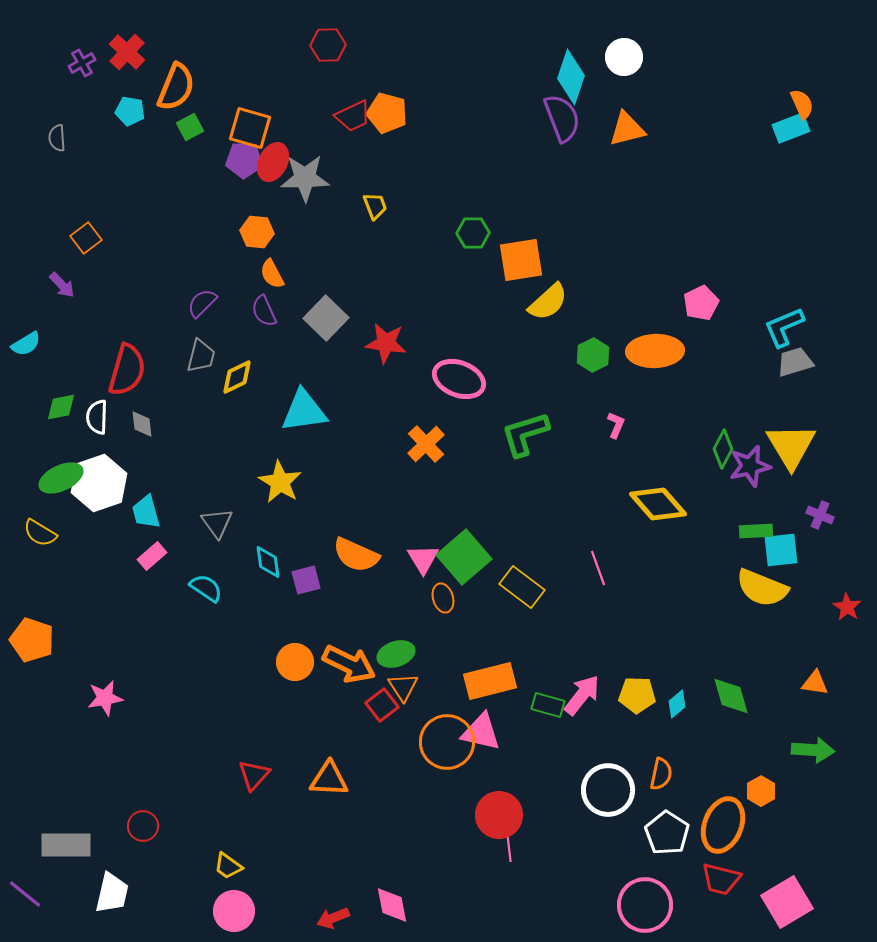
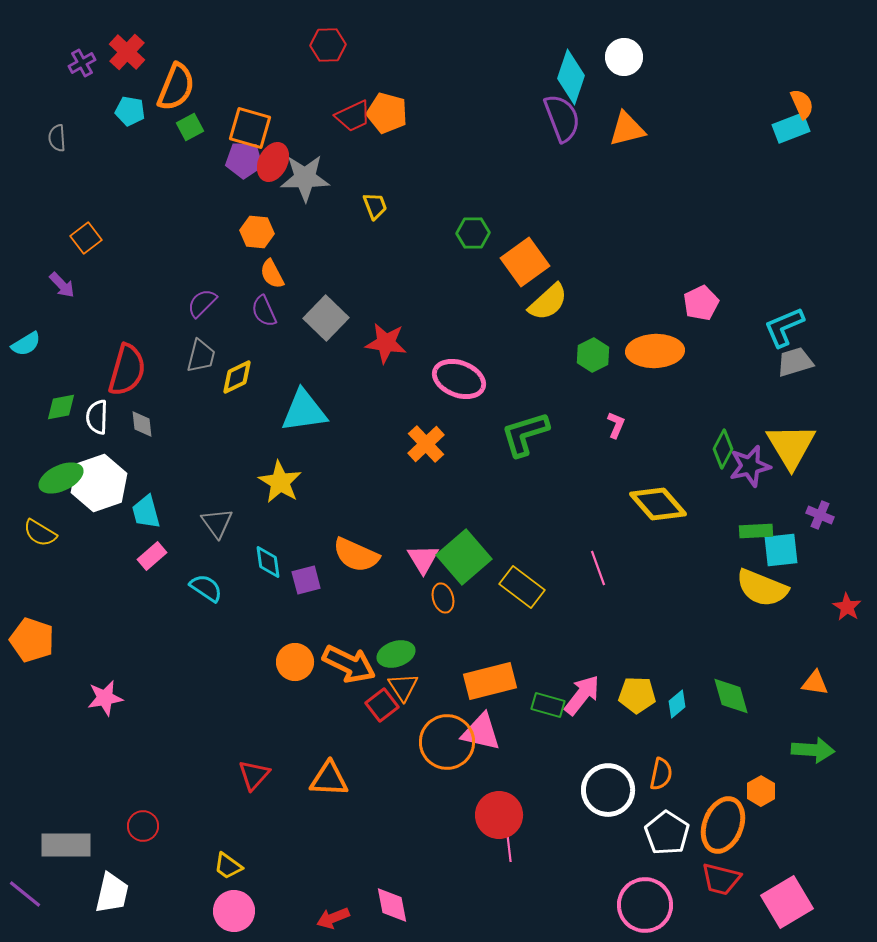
orange square at (521, 260): moved 4 px right, 2 px down; rotated 27 degrees counterclockwise
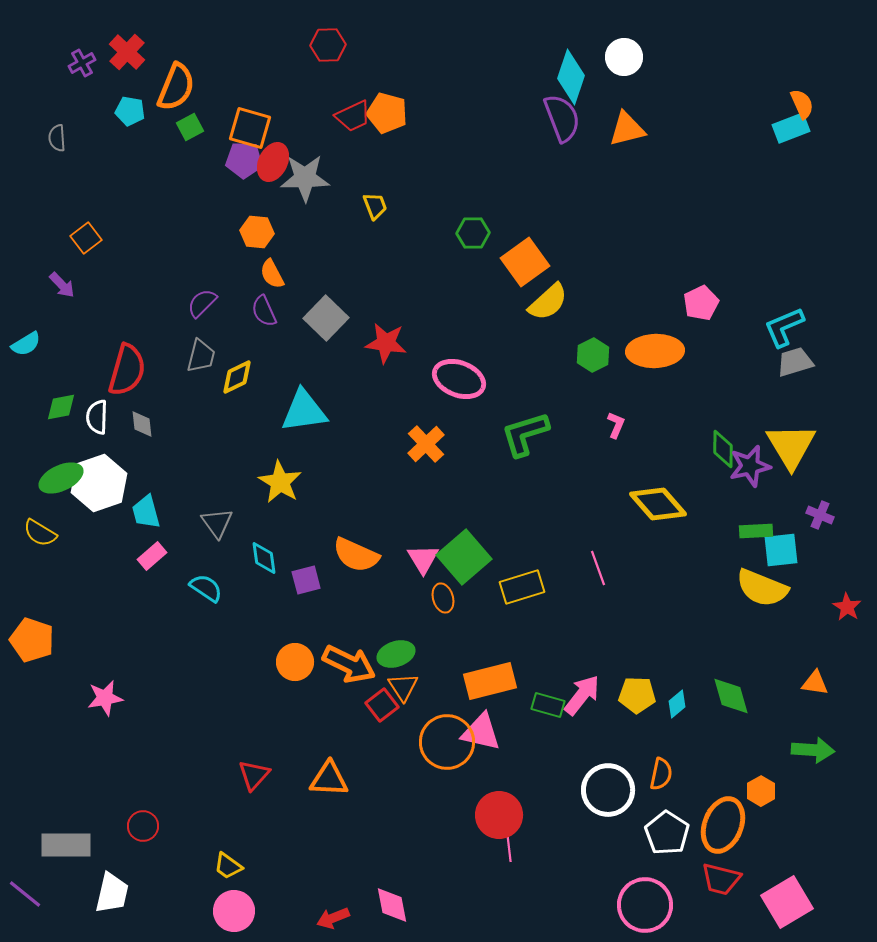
green diamond at (723, 449): rotated 27 degrees counterclockwise
cyan diamond at (268, 562): moved 4 px left, 4 px up
yellow rectangle at (522, 587): rotated 54 degrees counterclockwise
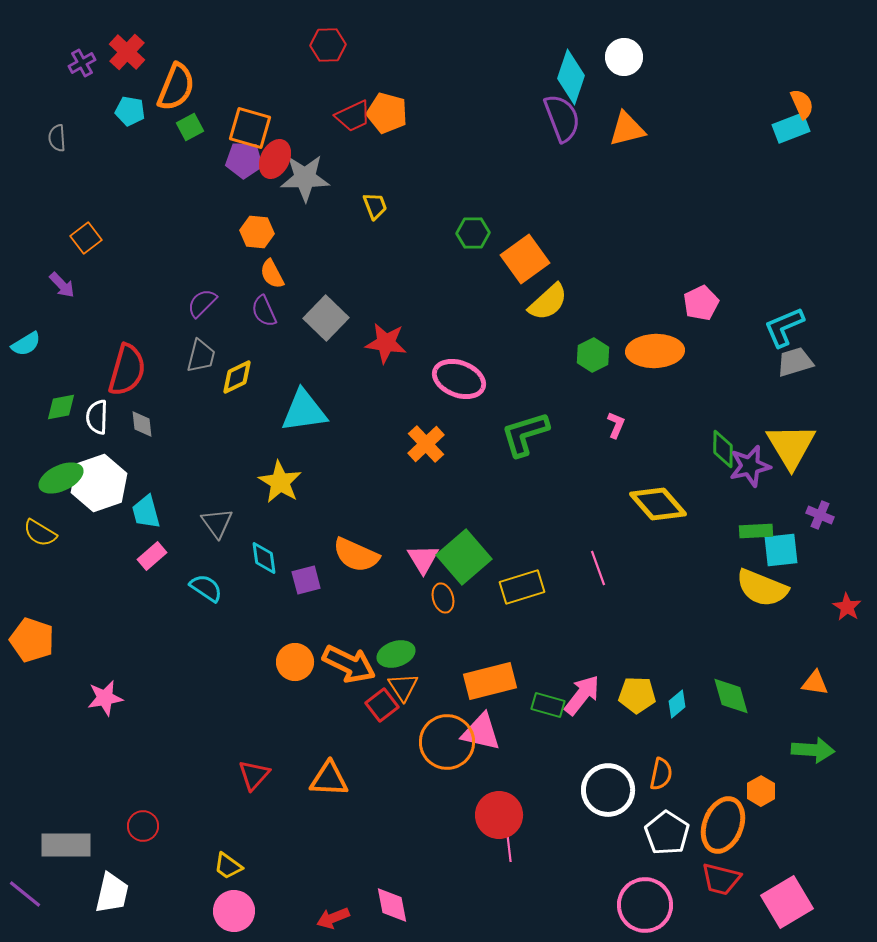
red ellipse at (273, 162): moved 2 px right, 3 px up
orange square at (525, 262): moved 3 px up
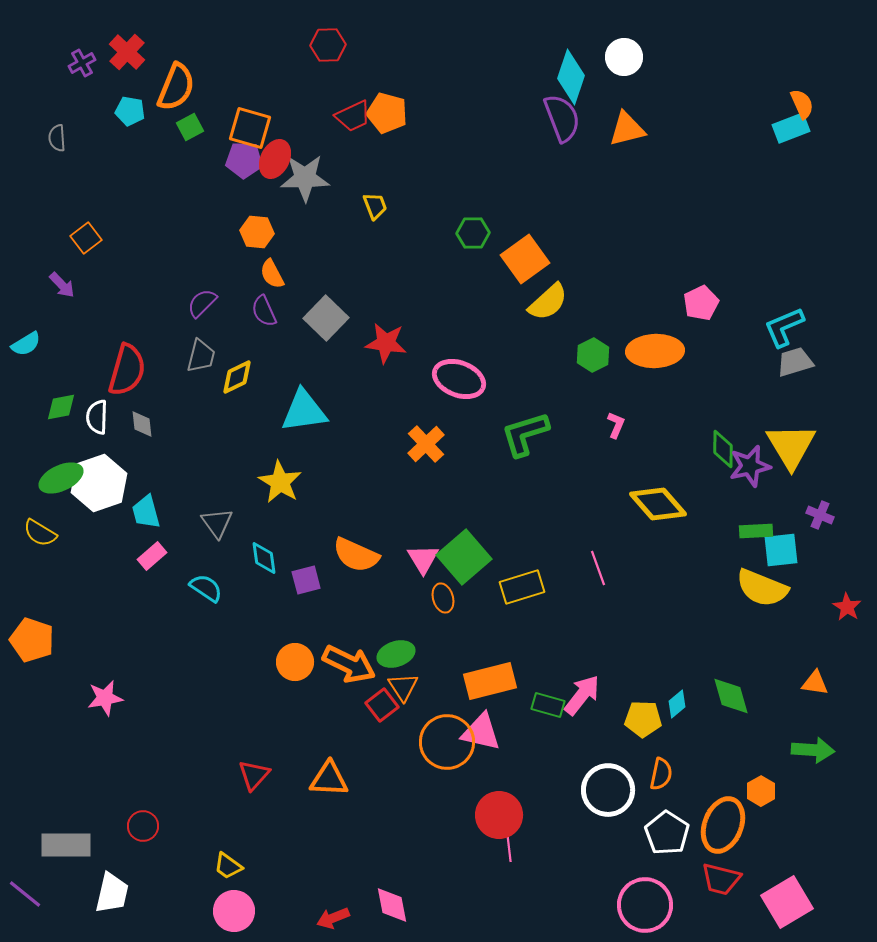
yellow pentagon at (637, 695): moved 6 px right, 24 px down
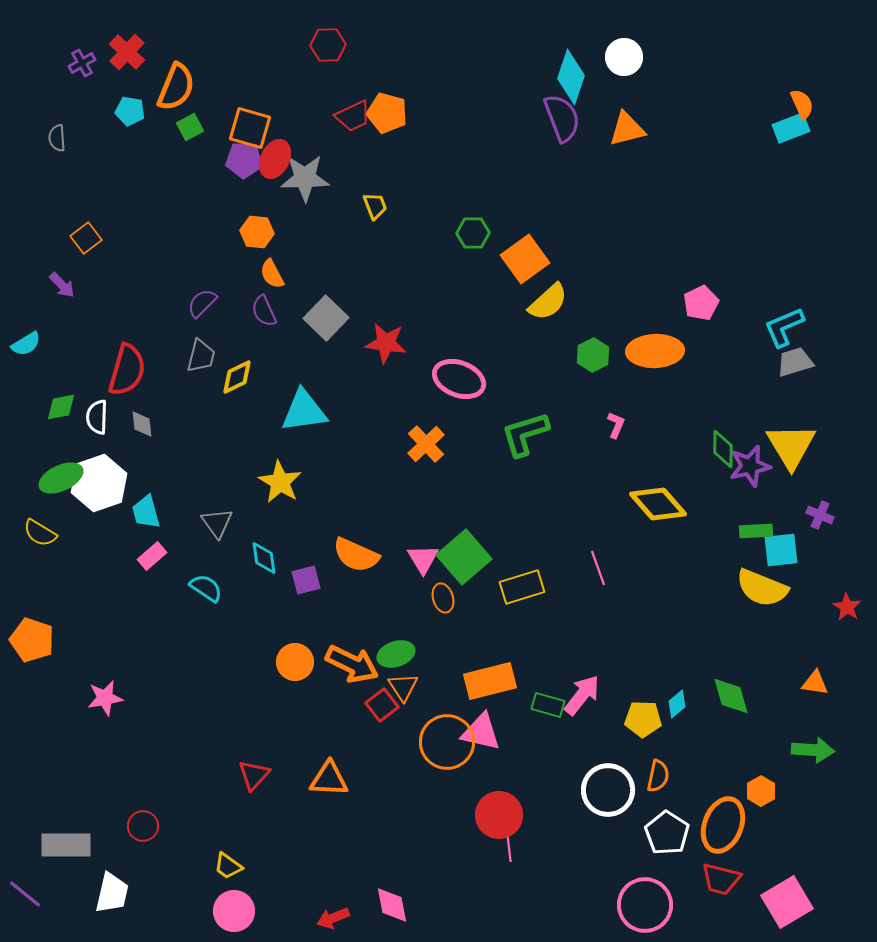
orange arrow at (349, 664): moved 3 px right
orange semicircle at (661, 774): moved 3 px left, 2 px down
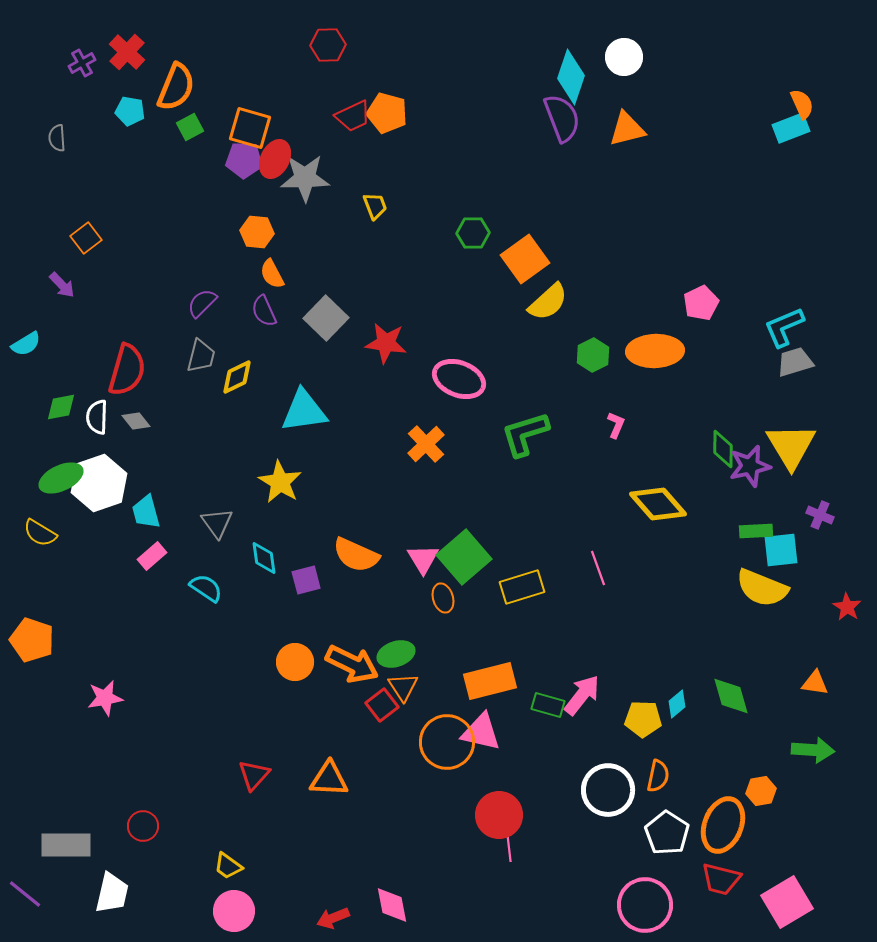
gray diamond at (142, 424): moved 6 px left, 3 px up; rotated 32 degrees counterclockwise
orange hexagon at (761, 791): rotated 20 degrees clockwise
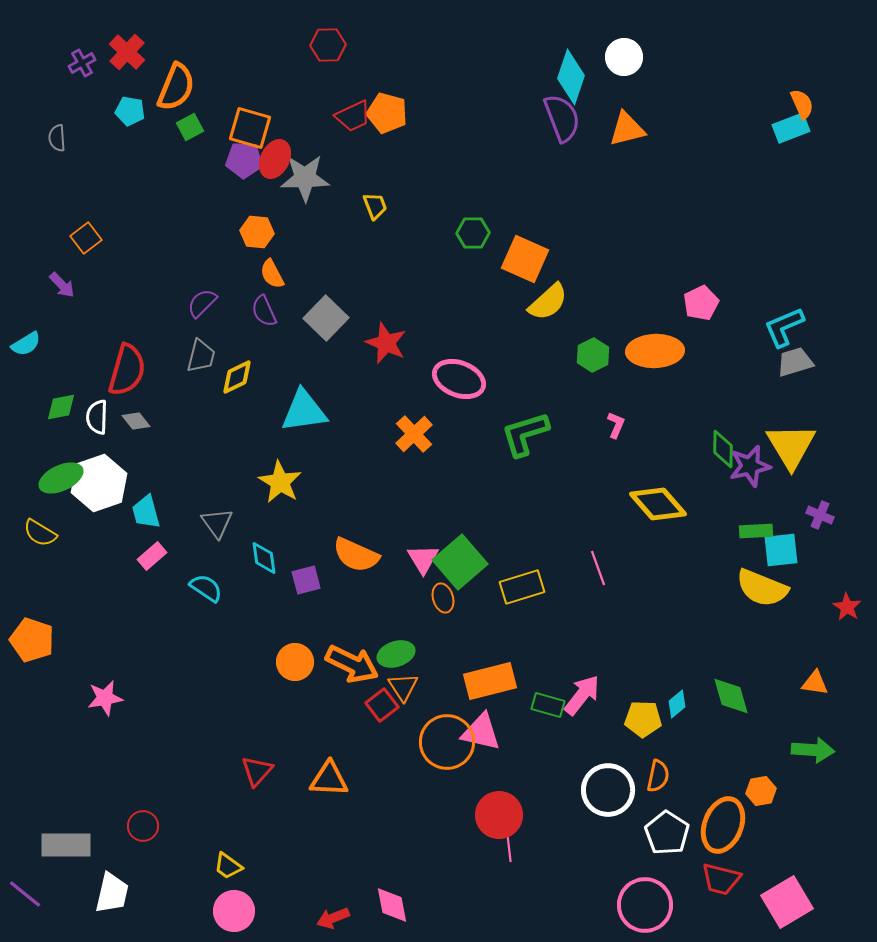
orange square at (525, 259): rotated 30 degrees counterclockwise
red star at (386, 343): rotated 15 degrees clockwise
orange cross at (426, 444): moved 12 px left, 10 px up
green square at (464, 557): moved 4 px left, 5 px down
red triangle at (254, 775): moved 3 px right, 4 px up
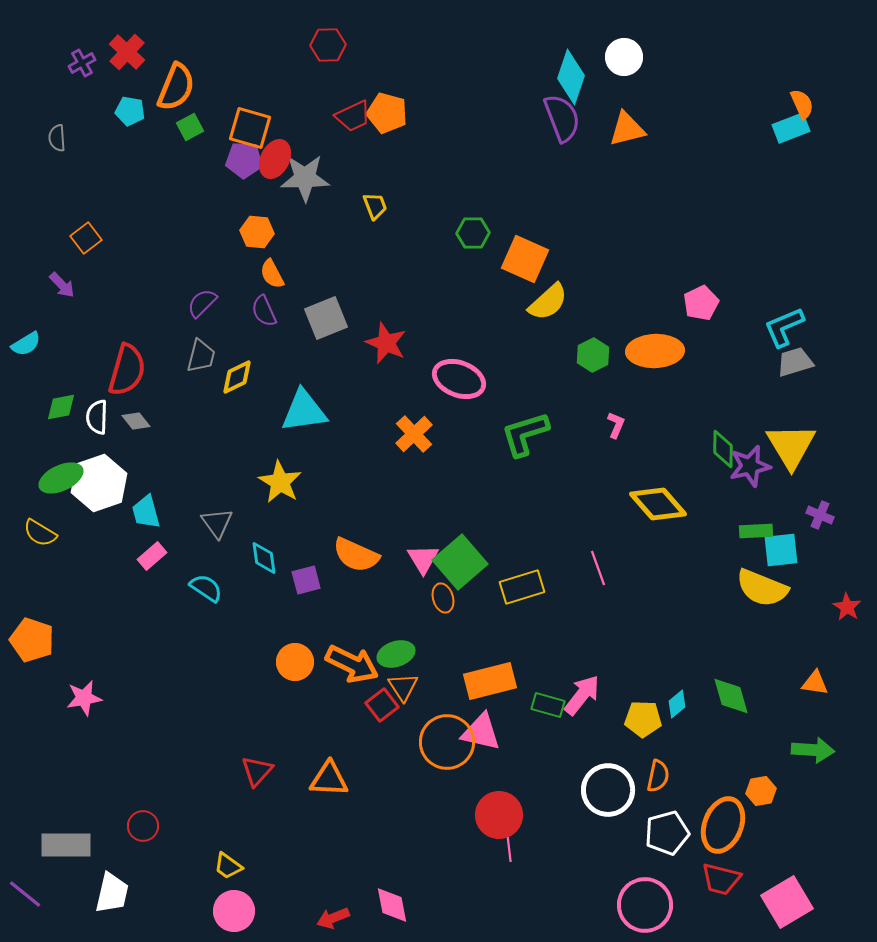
gray square at (326, 318): rotated 24 degrees clockwise
pink star at (105, 698): moved 21 px left
white pentagon at (667, 833): rotated 24 degrees clockwise
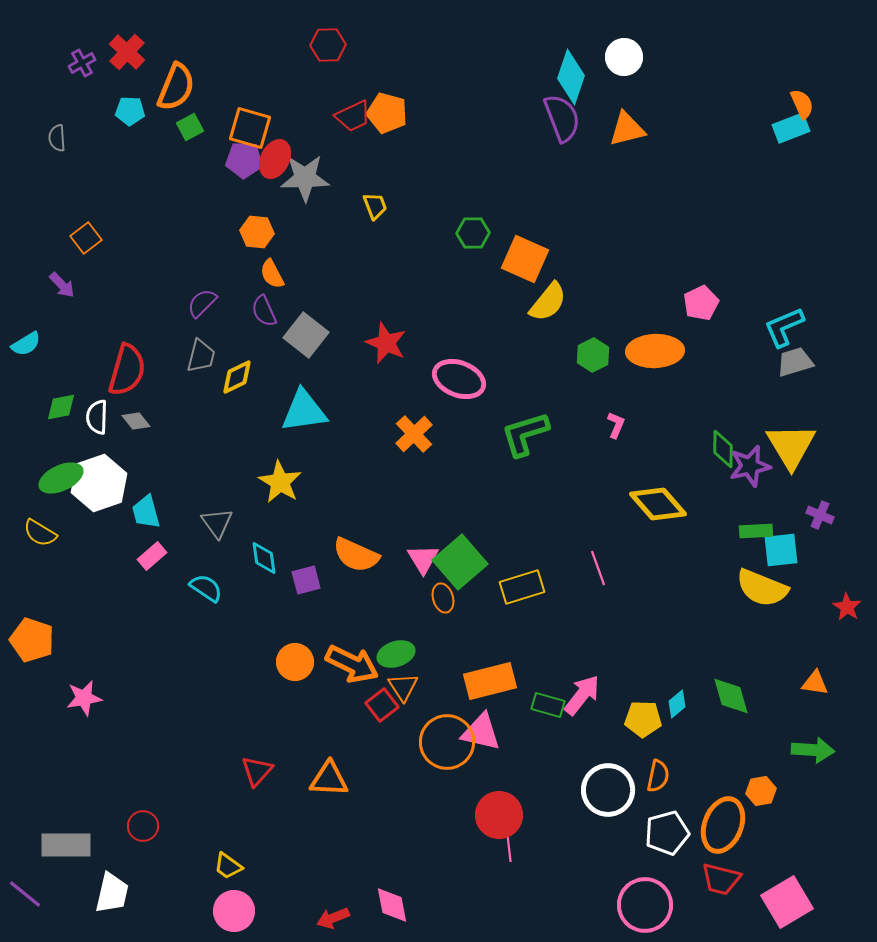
cyan pentagon at (130, 111): rotated 8 degrees counterclockwise
yellow semicircle at (548, 302): rotated 9 degrees counterclockwise
gray square at (326, 318): moved 20 px left, 17 px down; rotated 30 degrees counterclockwise
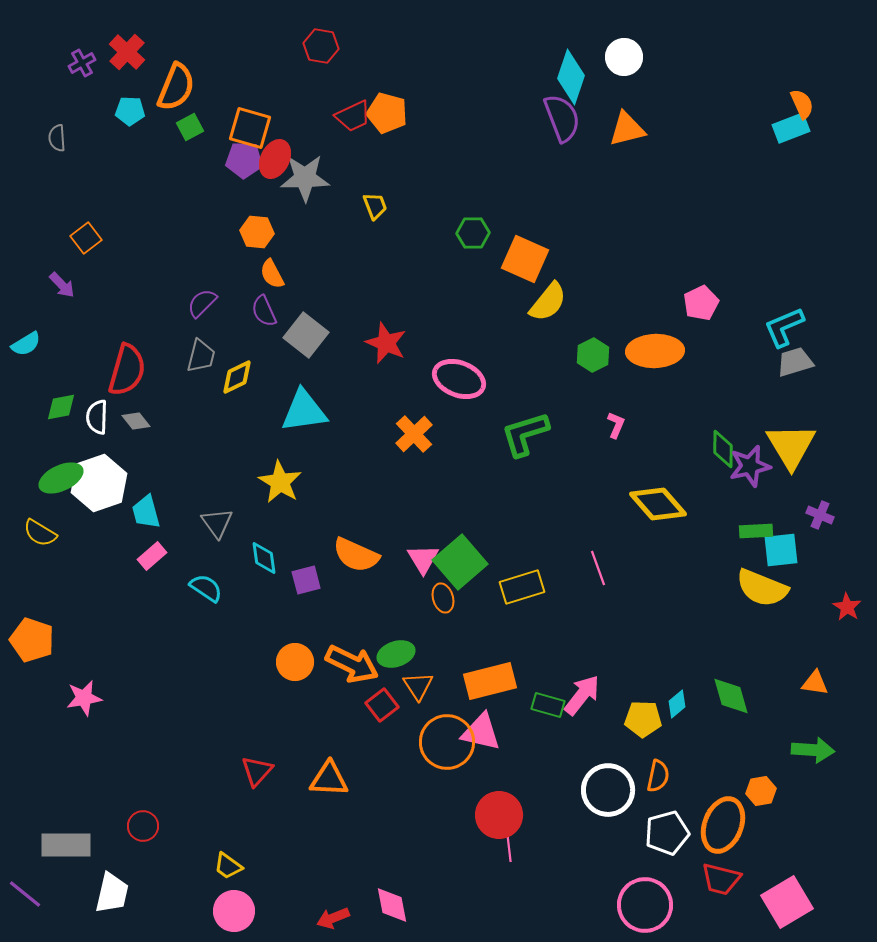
red hexagon at (328, 45): moved 7 px left, 1 px down; rotated 12 degrees clockwise
orange triangle at (403, 687): moved 15 px right, 1 px up
